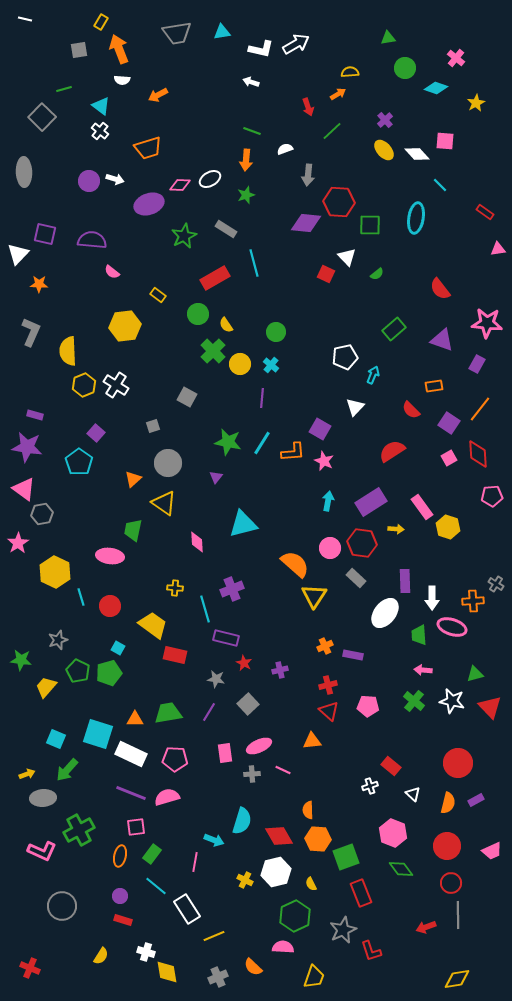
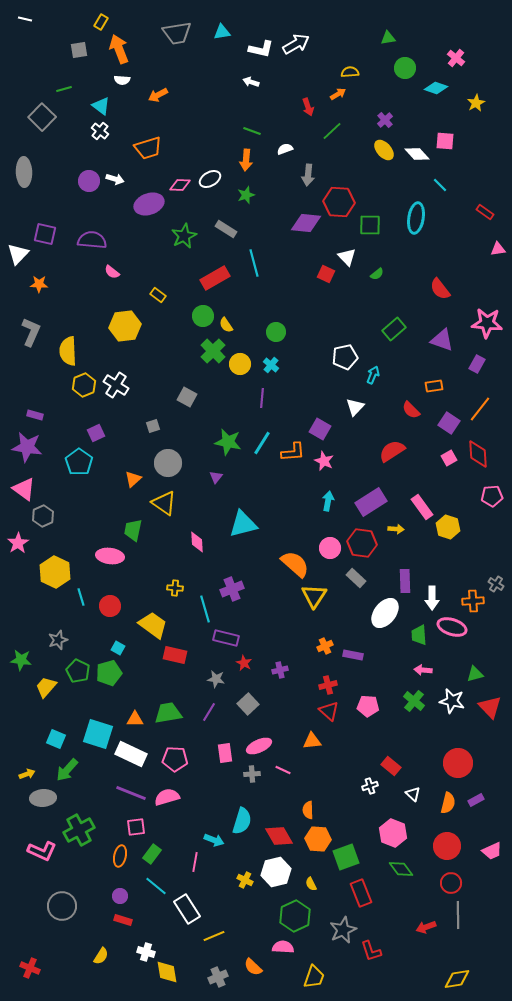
green circle at (198, 314): moved 5 px right, 2 px down
purple square at (96, 433): rotated 24 degrees clockwise
gray hexagon at (42, 514): moved 1 px right, 2 px down; rotated 15 degrees counterclockwise
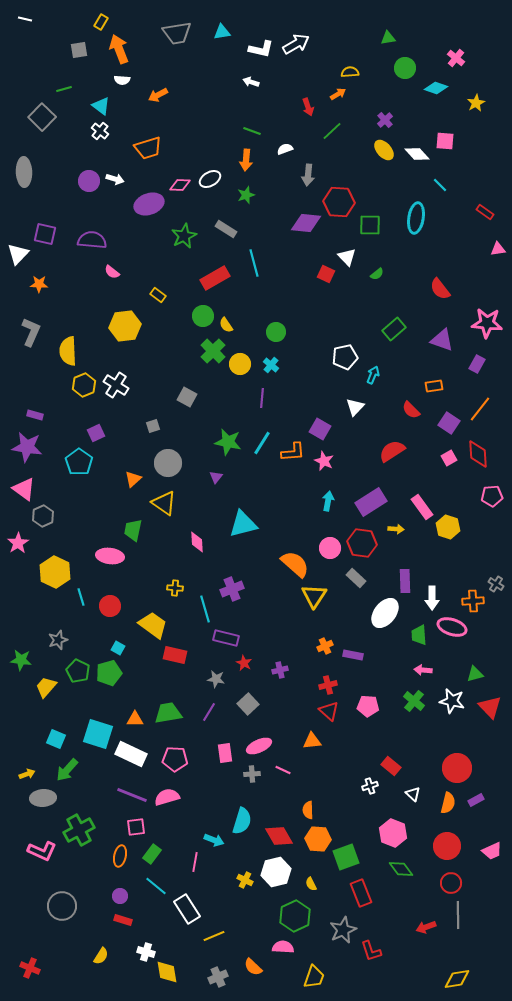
red circle at (458, 763): moved 1 px left, 5 px down
purple line at (131, 793): moved 1 px right, 2 px down
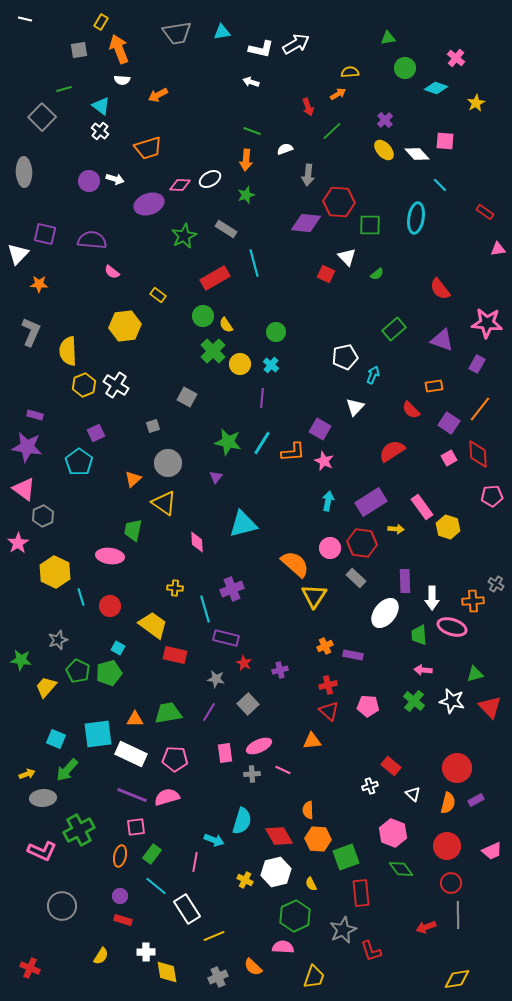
cyan square at (98, 734): rotated 24 degrees counterclockwise
red rectangle at (361, 893): rotated 16 degrees clockwise
white cross at (146, 952): rotated 18 degrees counterclockwise
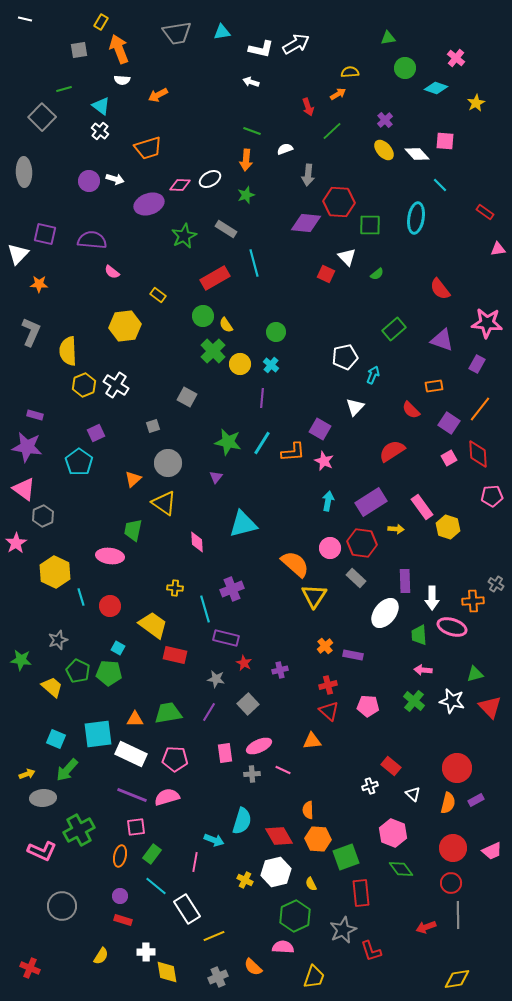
pink star at (18, 543): moved 2 px left
orange cross at (325, 646): rotated 14 degrees counterclockwise
green pentagon at (109, 673): rotated 20 degrees clockwise
yellow trapezoid at (46, 687): moved 6 px right; rotated 90 degrees clockwise
red circle at (447, 846): moved 6 px right, 2 px down
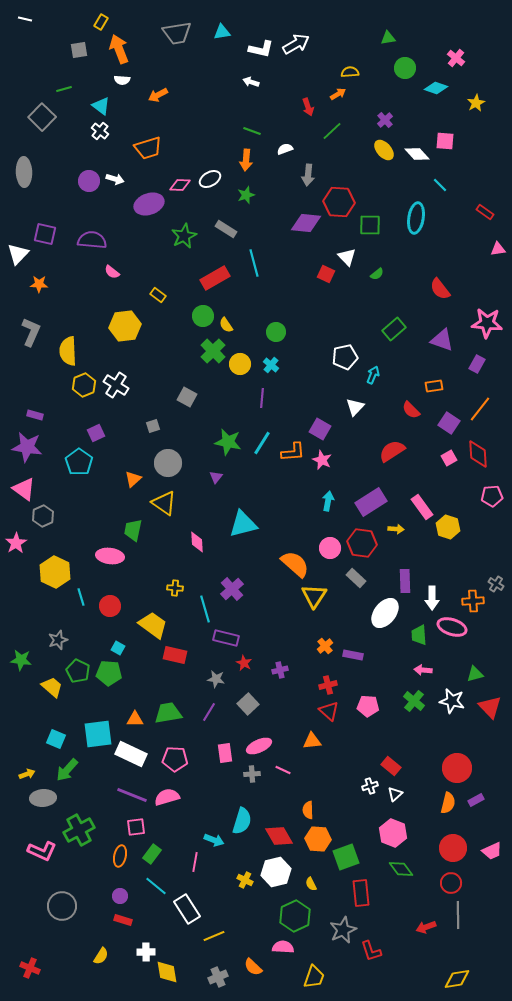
pink star at (324, 461): moved 2 px left, 1 px up
purple cross at (232, 589): rotated 20 degrees counterclockwise
white triangle at (413, 794): moved 18 px left; rotated 35 degrees clockwise
